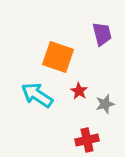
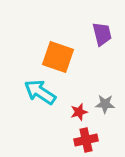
red star: moved 21 px down; rotated 24 degrees clockwise
cyan arrow: moved 3 px right, 3 px up
gray star: rotated 18 degrees clockwise
red cross: moved 1 px left
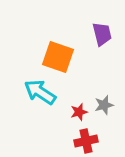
gray star: moved 1 px left, 1 px down; rotated 18 degrees counterclockwise
red cross: moved 1 px down
